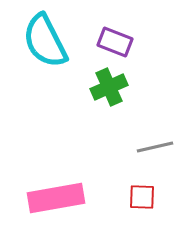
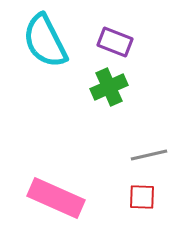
gray line: moved 6 px left, 8 px down
pink rectangle: rotated 34 degrees clockwise
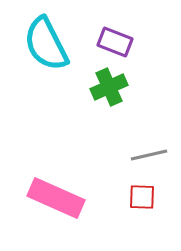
cyan semicircle: moved 1 px right, 3 px down
